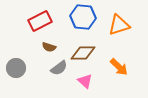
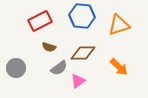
blue hexagon: moved 1 px left, 1 px up
pink triangle: moved 7 px left; rotated 42 degrees clockwise
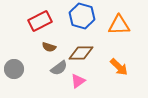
blue hexagon: rotated 10 degrees clockwise
orange triangle: rotated 15 degrees clockwise
brown diamond: moved 2 px left
gray circle: moved 2 px left, 1 px down
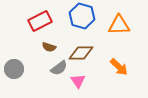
pink triangle: rotated 28 degrees counterclockwise
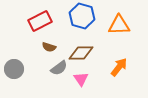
orange arrow: rotated 96 degrees counterclockwise
pink triangle: moved 3 px right, 2 px up
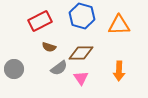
orange arrow: moved 4 px down; rotated 144 degrees clockwise
pink triangle: moved 1 px up
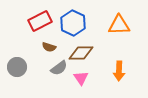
blue hexagon: moved 9 px left, 7 px down; rotated 10 degrees clockwise
gray circle: moved 3 px right, 2 px up
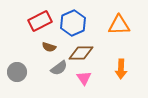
blue hexagon: rotated 10 degrees clockwise
gray circle: moved 5 px down
orange arrow: moved 2 px right, 2 px up
pink triangle: moved 3 px right
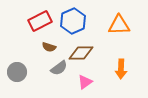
blue hexagon: moved 2 px up
pink triangle: moved 1 px right, 4 px down; rotated 28 degrees clockwise
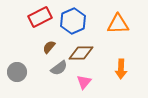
red rectangle: moved 4 px up
orange triangle: moved 1 px left, 1 px up
brown semicircle: rotated 112 degrees clockwise
pink triangle: moved 1 px left; rotated 14 degrees counterclockwise
